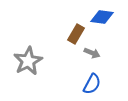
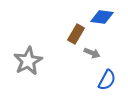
blue semicircle: moved 15 px right, 4 px up
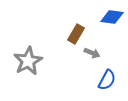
blue diamond: moved 10 px right
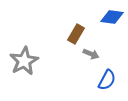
gray arrow: moved 1 px left, 1 px down
gray star: moved 4 px left
